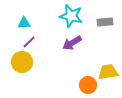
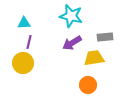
gray rectangle: moved 15 px down
purple line: rotated 32 degrees counterclockwise
yellow circle: moved 1 px right, 1 px down
yellow trapezoid: moved 14 px left, 14 px up
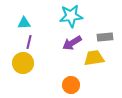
cyan star: rotated 20 degrees counterclockwise
orange circle: moved 17 px left
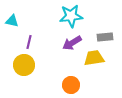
cyan triangle: moved 12 px left, 2 px up; rotated 16 degrees clockwise
yellow circle: moved 1 px right, 2 px down
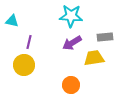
cyan star: rotated 10 degrees clockwise
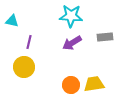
yellow trapezoid: moved 26 px down
yellow circle: moved 2 px down
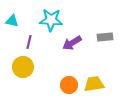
cyan star: moved 20 px left, 4 px down
yellow circle: moved 1 px left
orange circle: moved 2 px left
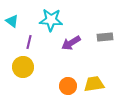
cyan triangle: rotated 24 degrees clockwise
purple arrow: moved 1 px left
orange circle: moved 1 px left, 1 px down
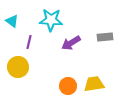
yellow circle: moved 5 px left
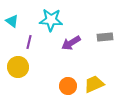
yellow trapezoid: rotated 15 degrees counterclockwise
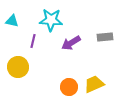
cyan triangle: rotated 24 degrees counterclockwise
purple line: moved 4 px right, 1 px up
orange circle: moved 1 px right, 1 px down
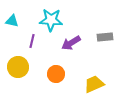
purple line: moved 1 px left
orange circle: moved 13 px left, 13 px up
